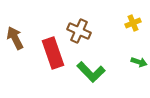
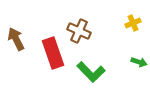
brown arrow: moved 1 px right, 1 px down
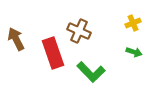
green arrow: moved 5 px left, 10 px up
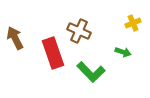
brown arrow: moved 1 px left, 1 px up
green arrow: moved 11 px left
